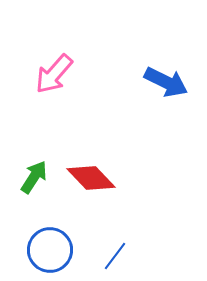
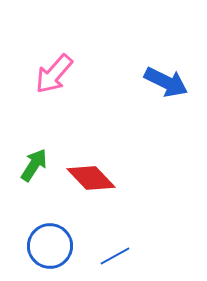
green arrow: moved 12 px up
blue circle: moved 4 px up
blue line: rotated 24 degrees clockwise
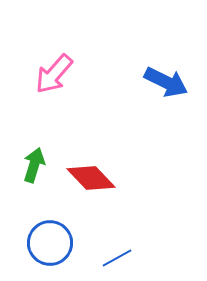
green arrow: rotated 16 degrees counterclockwise
blue circle: moved 3 px up
blue line: moved 2 px right, 2 px down
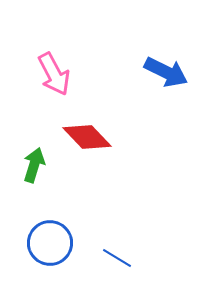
pink arrow: rotated 69 degrees counterclockwise
blue arrow: moved 10 px up
red diamond: moved 4 px left, 41 px up
blue line: rotated 60 degrees clockwise
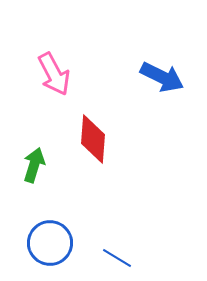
blue arrow: moved 4 px left, 5 px down
red diamond: moved 6 px right, 2 px down; rotated 48 degrees clockwise
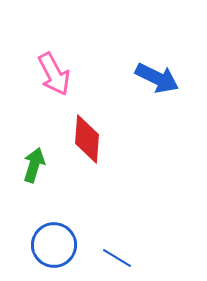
blue arrow: moved 5 px left, 1 px down
red diamond: moved 6 px left
blue circle: moved 4 px right, 2 px down
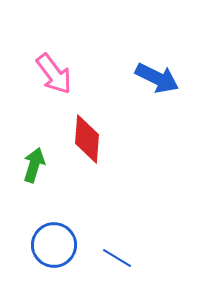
pink arrow: rotated 9 degrees counterclockwise
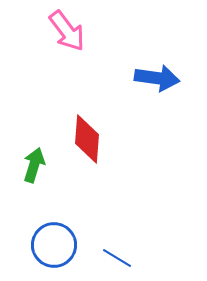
pink arrow: moved 13 px right, 43 px up
blue arrow: rotated 18 degrees counterclockwise
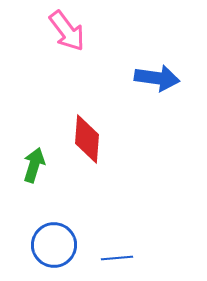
blue line: rotated 36 degrees counterclockwise
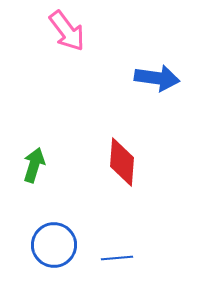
red diamond: moved 35 px right, 23 px down
